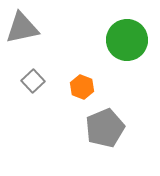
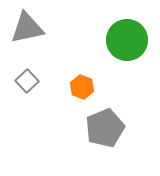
gray triangle: moved 5 px right
gray square: moved 6 px left
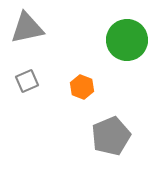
gray square: rotated 20 degrees clockwise
gray pentagon: moved 6 px right, 8 px down
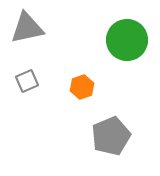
orange hexagon: rotated 20 degrees clockwise
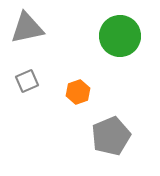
green circle: moved 7 px left, 4 px up
orange hexagon: moved 4 px left, 5 px down
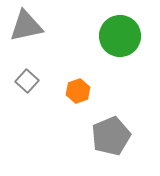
gray triangle: moved 1 px left, 2 px up
gray square: rotated 25 degrees counterclockwise
orange hexagon: moved 1 px up
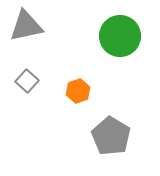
gray pentagon: rotated 18 degrees counterclockwise
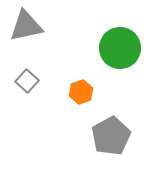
green circle: moved 12 px down
orange hexagon: moved 3 px right, 1 px down
gray pentagon: rotated 12 degrees clockwise
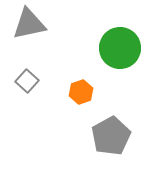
gray triangle: moved 3 px right, 2 px up
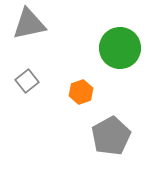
gray square: rotated 10 degrees clockwise
